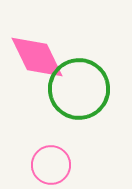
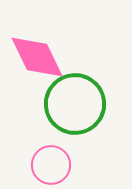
green circle: moved 4 px left, 15 px down
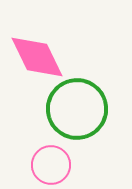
green circle: moved 2 px right, 5 px down
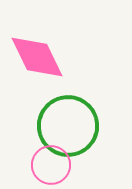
green circle: moved 9 px left, 17 px down
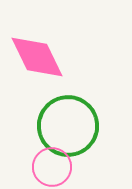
pink circle: moved 1 px right, 2 px down
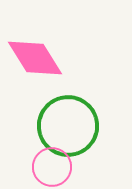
pink diamond: moved 2 px left, 1 px down; rotated 6 degrees counterclockwise
